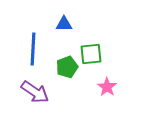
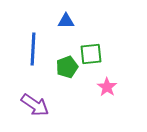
blue triangle: moved 2 px right, 3 px up
purple arrow: moved 13 px down
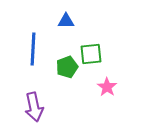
purple arrow: moved 1 px left, 2 px down; rotated 44 degrees clockwise
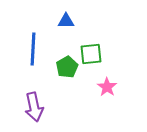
green pentagon: rotated 10 degrees counterclockwise
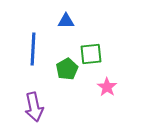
green pentagon: moved 2 px down
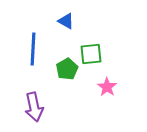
blue triangle: rotated 30 degrees clockwise
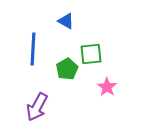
purple arrow: moved 3 px right; rotated 40 degrees clockwise
